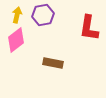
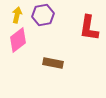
pink diamond: moved 2 px right
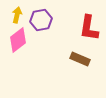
purple hexagon: moved 2 px left, 5 px down
brown rectangle: moved 27 px right, 4 px up; rotated 12 degrees clockwise
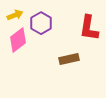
yellow arrow: moved 2 px left; rotated 56 degrees clockwise
purple hexagon: moved 3 px down; rotated 20 degrees counterclockwise
brown rectangle: moved 11 px left; rotated 36 degrees counterclockwise
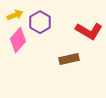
purple hexagon: moved 1 px left, 1 px up
red L-shape: moved 3 px down; rotated 68 degrees counterclockwise
pink diamond: rotated 10 degrees counterclockwise
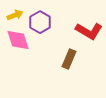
pink diamond: rotated 60 degrees counterclockwise
brown rectangle: rotated 54 degrees counterclockwise
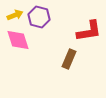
purple hexagon: moved 1 px left, 5 px up; rotated 15 degrees counterclockwise
red L-shape: rotated 40 degrees counterclockwise
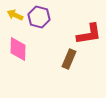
yellow arrow: rotated 133 degrees counterclockwise
red L-shape: moved 3 px down
pink diamond: moved 9 px down; rotated 20 degrees clockwise
